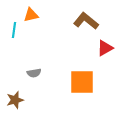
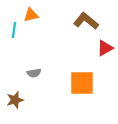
orange square: moved 1 px down
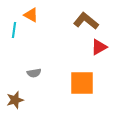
orange triangle: rotated 42 degrees clockwise
red triangle: moved 6 px left, 1 px up
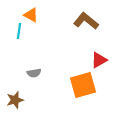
cyan line: moved 5 px right, 1 px down
red triangle: moved 13 px down
orange square: moved 1 px right, 2 px down; rotated 16 degrees counterclockwise
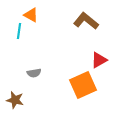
orange square: rotated 8 degrees counterclockwise
brown star: rotated 30 degrees clockwise
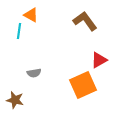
brown L-shape: moved 1 px left; rotated 15 degrees clockwise
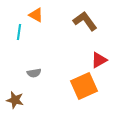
orange triangle: moved 5 px right
cyan line: moved 1 px down
orange square: moved 1 px right, 1 px down
